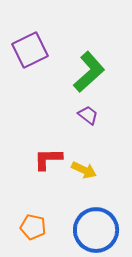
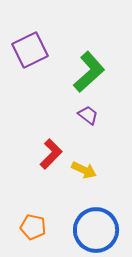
red L-shape: moved 3 px right, 5 px up; rotated 136 degrees clockwise
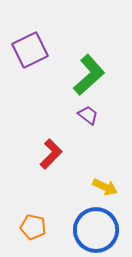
green L-shape: moved 3 px down
yellow arrow: moved 21 px right, 17 px down
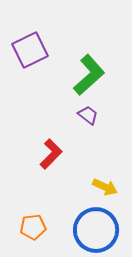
orange pentagon: rotated 20 degrees counterclockwise
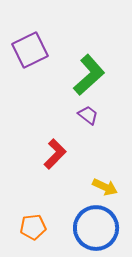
red L-shape: moved 4 px right
blue circle: moved 2 px up
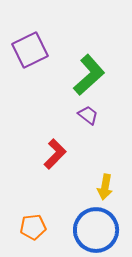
yellow arrow: rotated 75 degrees clockwise
blue circle: moved 2 px down
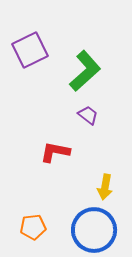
green L-shape: moved 4 px left, 4 px up
red L-shape: moved 2 px up; rotated 124 degrees counterclockwise
blue circle: moved 2 px left
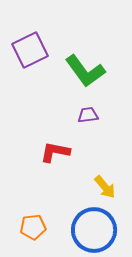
green L-shape: rotated 96 degrees clockwise
purple trapezoid: rotated 45 degrees counterclockwise
yellow arrow: rotated 50 degrees counterclockwise
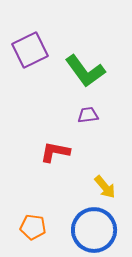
orange pentagon: rotated 15 degrees clockwise
